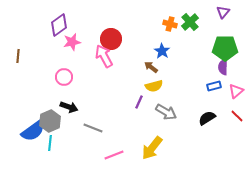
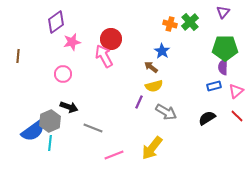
purple diamond: moved 3 px left, 3 px up
pink circle: moved 1 px left, 3 px up
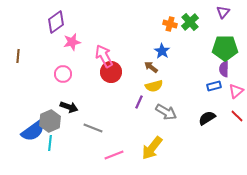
red circle: moved 33 px down
purple semicircle: moved 1 px right, 2 px down
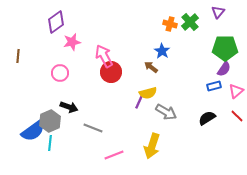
purple triangle: moved 5 px left
purple semicircle: rotated 147 degrees counterclockwise
pink circle: moved 3 px left, 1 px up
yellow semicircle: moved 6 px left, 7 px down
yellow arrow: moved 2 px up; rotated 20 degrees counterclockwise
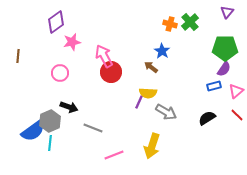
purple triangle: moved 9 px right
yellow semicircle: rotated 18 degrees clockwise
red line: moved 1 px up
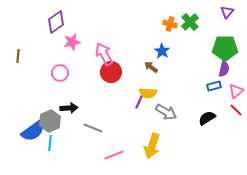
pink arrow: moved 2 px up
purple semicircle: rotated 21 degrees counterclockwise
black arrow: moved 1 px down; rotated 24 degrees counterclockwise
red line: moved 1 px left, 5 px up
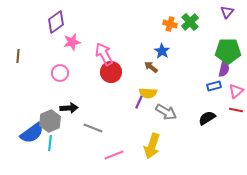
green pentagon: moved 3 px right, 3 px down
red line: rotated 32 degrees counterclockwise
blue semicircle: moved 1 px left, 2 px down
